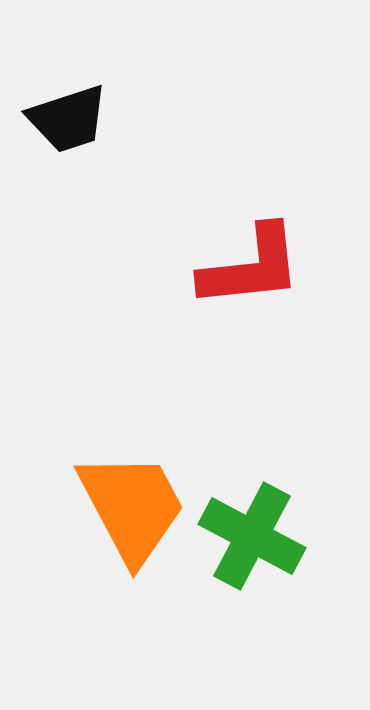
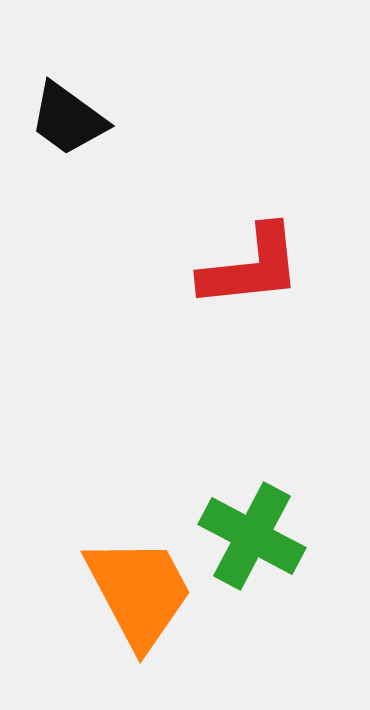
black trapezoid: rotated 54 degrees clockwise
orange trapezoid: moved 7 px right, 85 px down
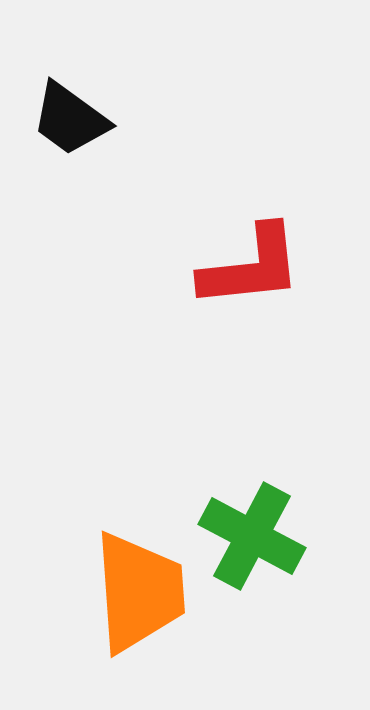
black trapezoid: moved 2 px right
orange trapezoid: rotated 24 degrees clockwise
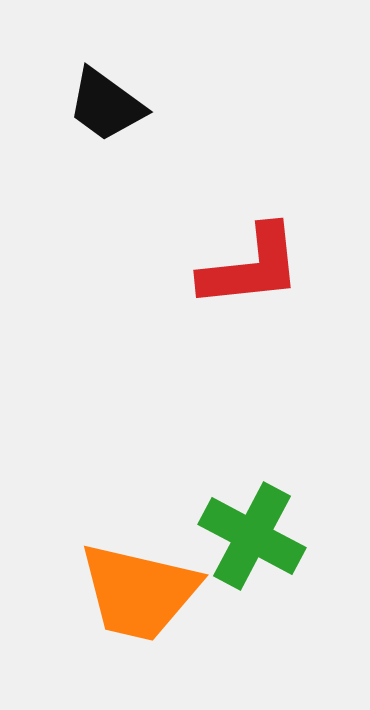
black trapezoid: moved 36 px right, 14 px up
orange trapezoid: rotated 107 degrees clockwise
